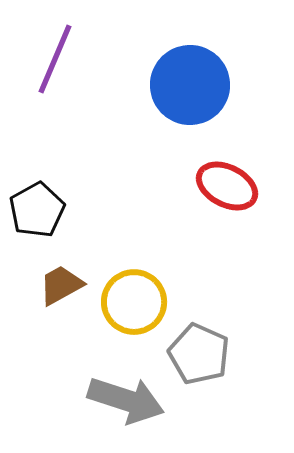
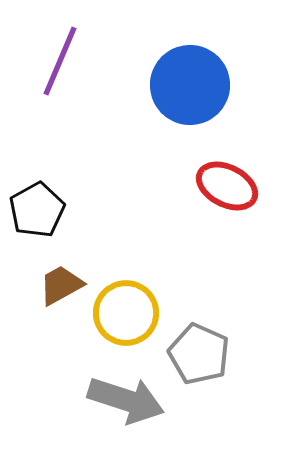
purple line: moved 5 px right, 2 px down
yellow circle: moved 8 px left, 11 px down
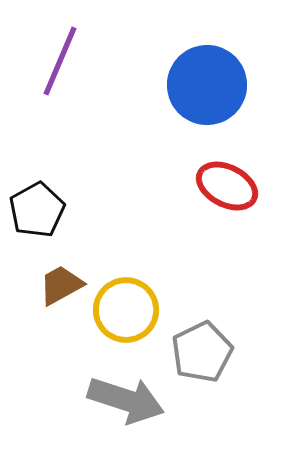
blue circle: moved 17 px right
yellow circle: moved 3 px up
gray pentagon: moved 3 px right, 2 px up; rotated 22 degrees clockwise
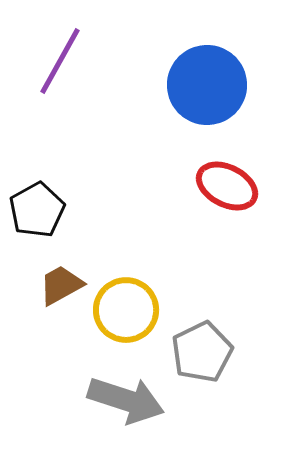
purple line: rotated 6 degrees clockwise
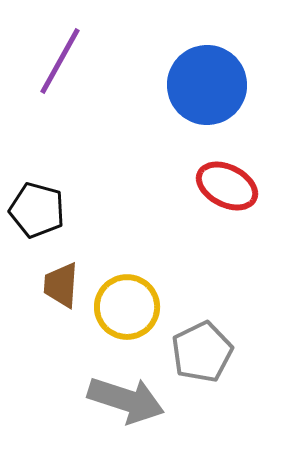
black pentagon: rotated 28 degrees counterclockwise
brown trapezoid: rotated 57 degrees counterclockwise
yellow circle: moved 1 px right, 3 px up
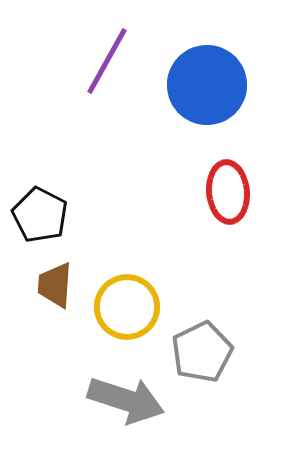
purple line: moved 47 px right
red ellipse: moved 1 px right, 6 px down; rotated 58 degrees clockwise
black pentagon: moved 3 px right, 5 px down; rotated 12 degrees clockwise
brown trapezoid: moved 6 px left
